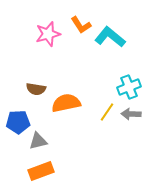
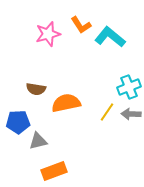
orange rectangle: moved 13 px right
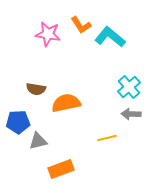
pink star: rotated 25 degrees clockwise
cyan cross: rotated 20 degrees counterclockwise
yellow line: moved 26 px down; rotated 42 degrees clockwise
orange rectangle: moved 7 px right, 2 px up
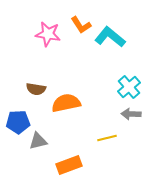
orange rectangle: moved 8 px right, 4 px up
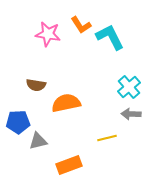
cyan L-shape: rotated 24 degrees clockwise
brown semicircle: moved 4 px up
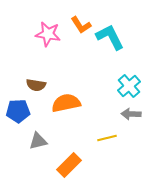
cyan cross: moved 1 px up
blue pentagon: moved 11 px up
orange rectangle: rotated 25 degrees counterclockwise
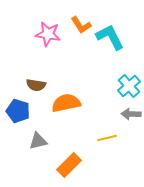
blue pentagon: rotated 20 degrees clockwise
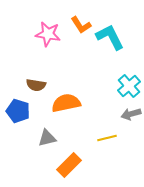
gray arrow: rotated 18 degrees counterclockwise
gray triangle: moved 9 px right, 3 px up
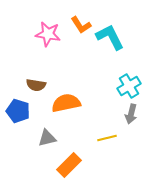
cyan cross: rotated 10 degrees clockwise
gray arrow: rotated 60 degrees counterclockwise
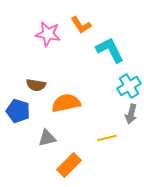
cyan L-shape: moved 13 px down
